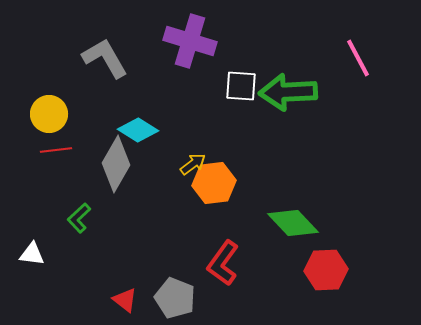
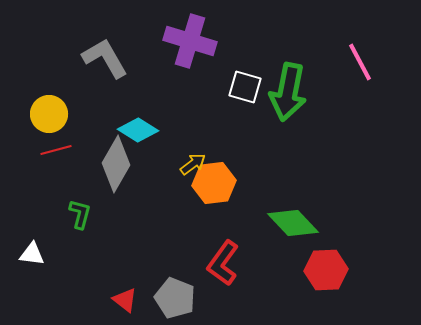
pink line: moved 2 px right, 4 px down
white square: moved 4 px right, 1 px down; rotated 12 degrees clockwise
green arrow: rotated 76 degrees counterclockwise
red line: rotated 8 degrees counterclockwise
green L-shape: moved 1 px right, 4 px up; rotated 148 degrees clockwise
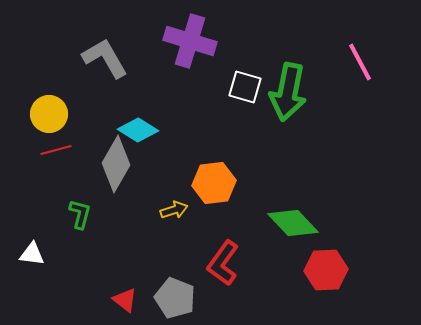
yellow arrow: moved 19 px left, 46 px down; rotated 20 degrees clockwise
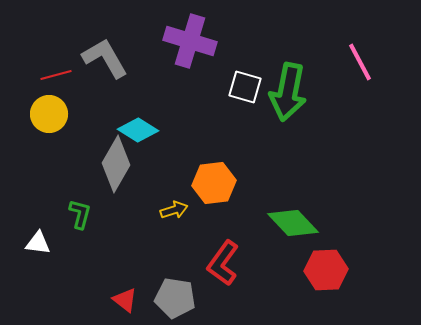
red line: moved 75 px up
white triangle: moved 6 px right, 11 px up
gray pentagon: rotated 12 degrees counterclockwise
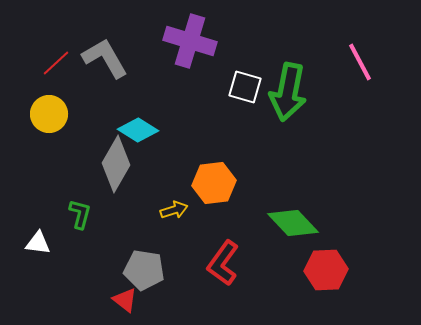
red line: moved 12 px up; rotated 28 degrees counterclockwise
gray pentagon: moved 31 px left, 28 px up
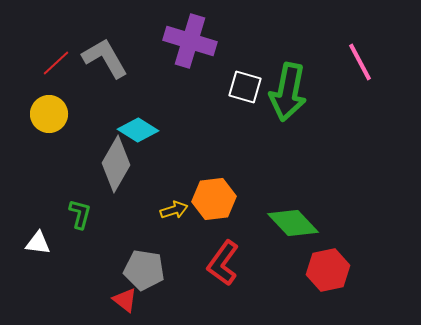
orange hexagon: moved 16 px down
red hexagon: moved 2 px right; rotated 9 degrees counterclockwise
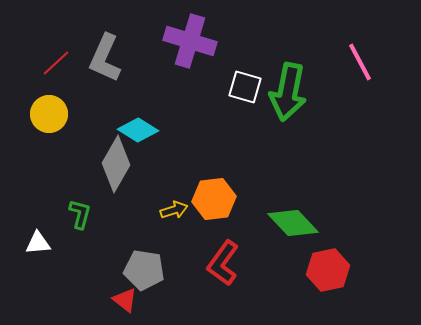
gray L-shape: rotated 126 degrees counterclockwise
white triangle: rotated 12 degrees counterclockwise
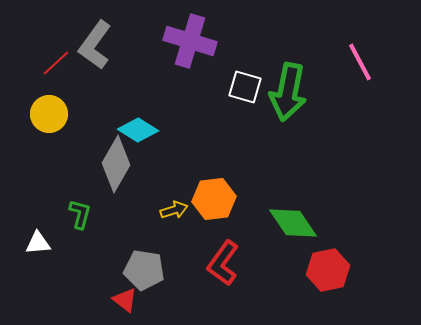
gray L-shape: moved 10 px left, 13 px up; rotated 12 degrees clockwise
green diamond: rotated 9 degrees clockwise
